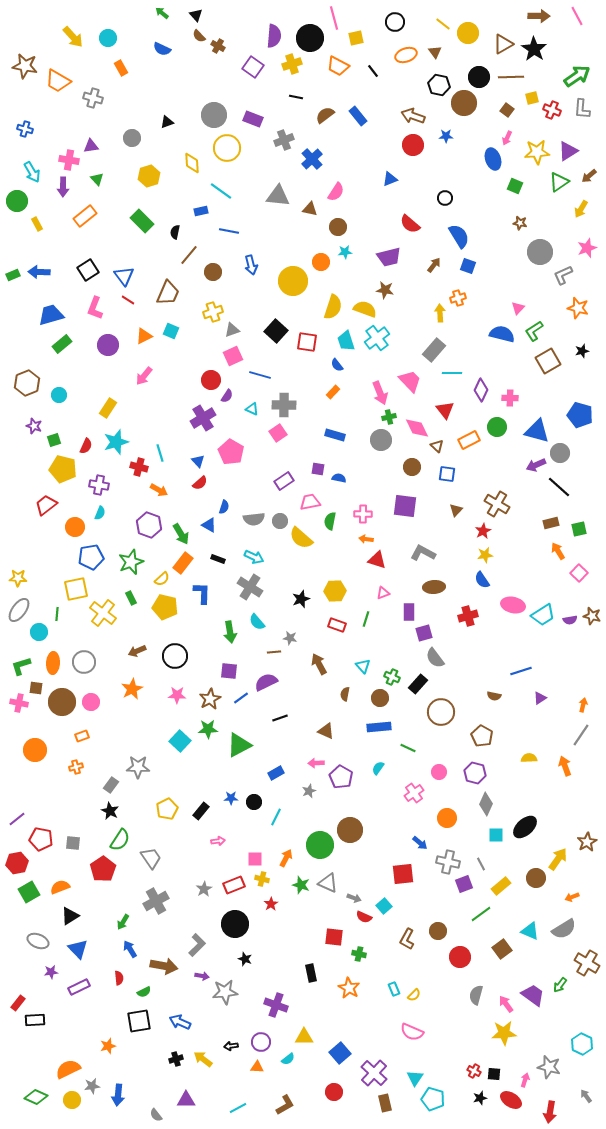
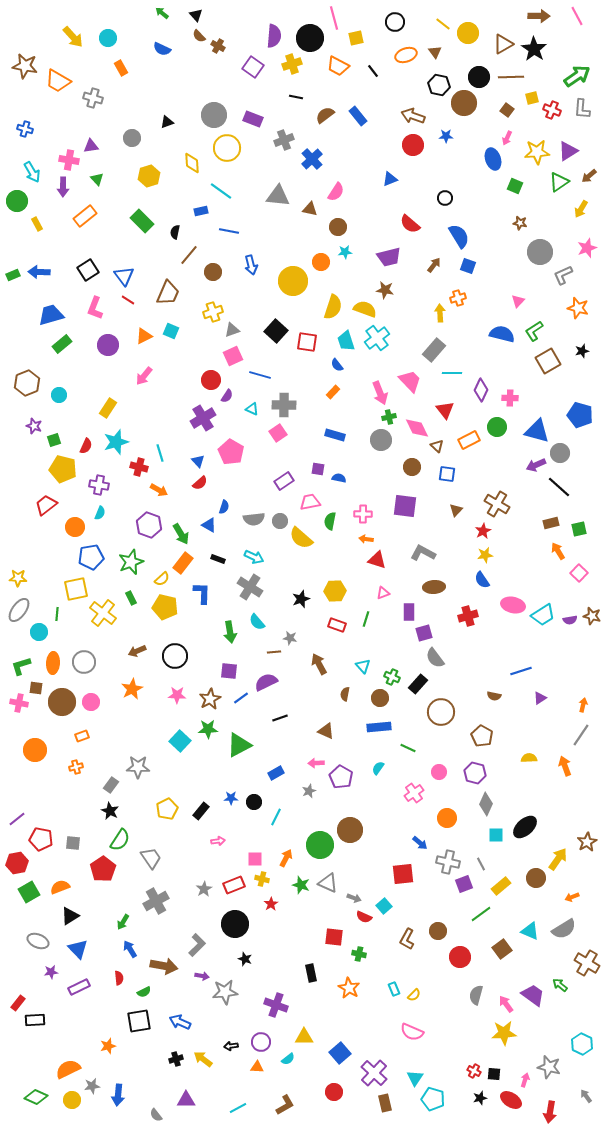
pink triangle at (518, 308): moved 7 px up
green arrow at (560, 985): rotated 91 degrees clockwise
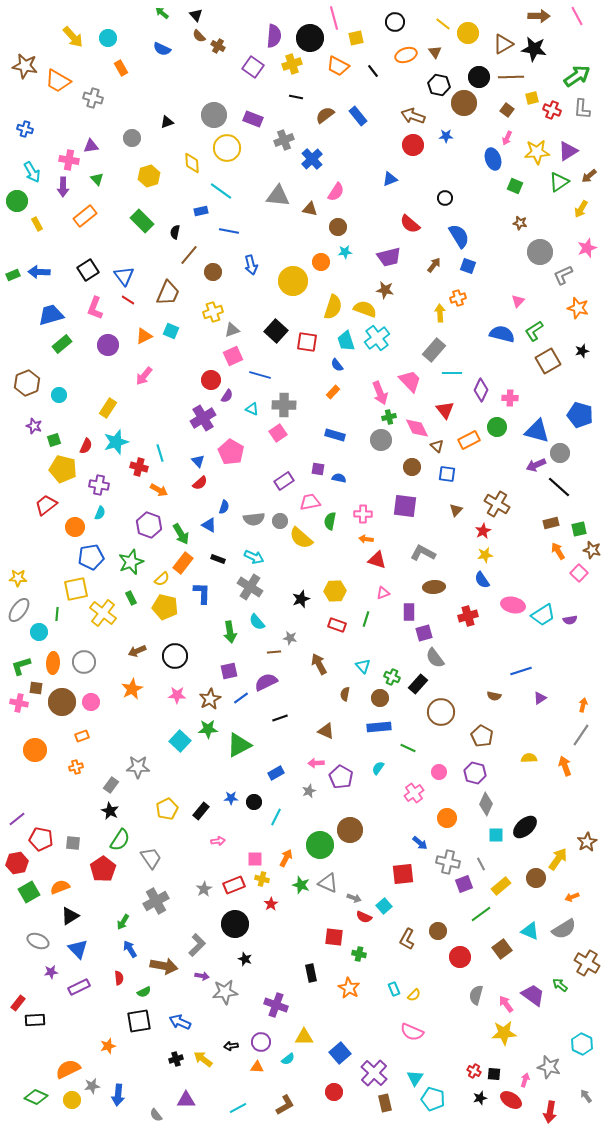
black star at (534, 49): rotated 25 degrees counterclockwise
brown star at (592, 616): moved 66 px up
purple square at (229, 671): rotated 18 degrees counterclockwise
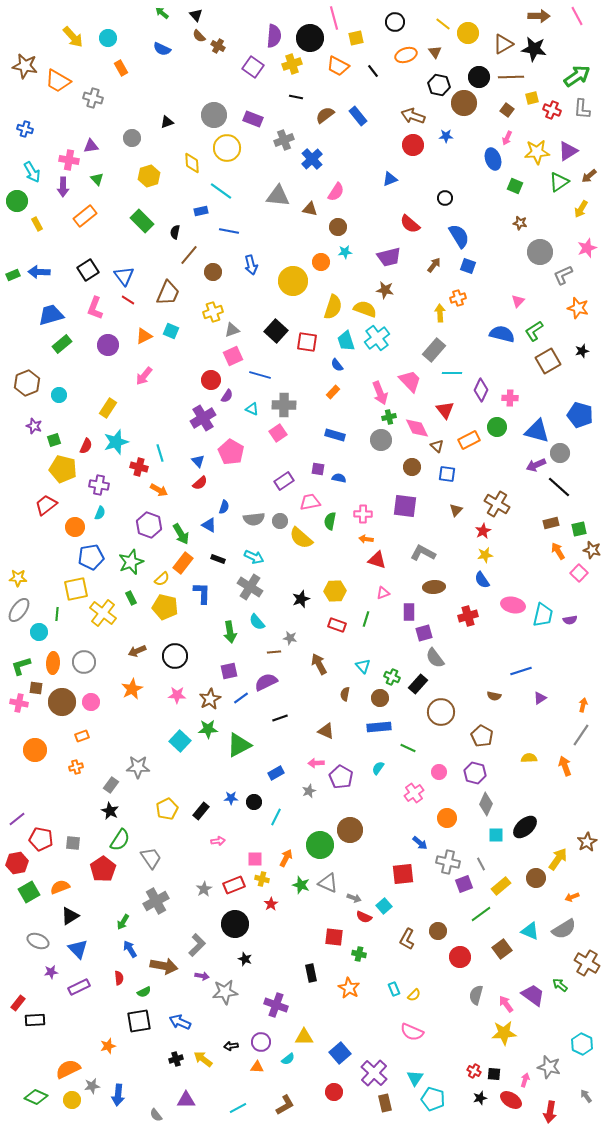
cyan trapezoid at (543, 615): rotated 45 degrees counterclockwise
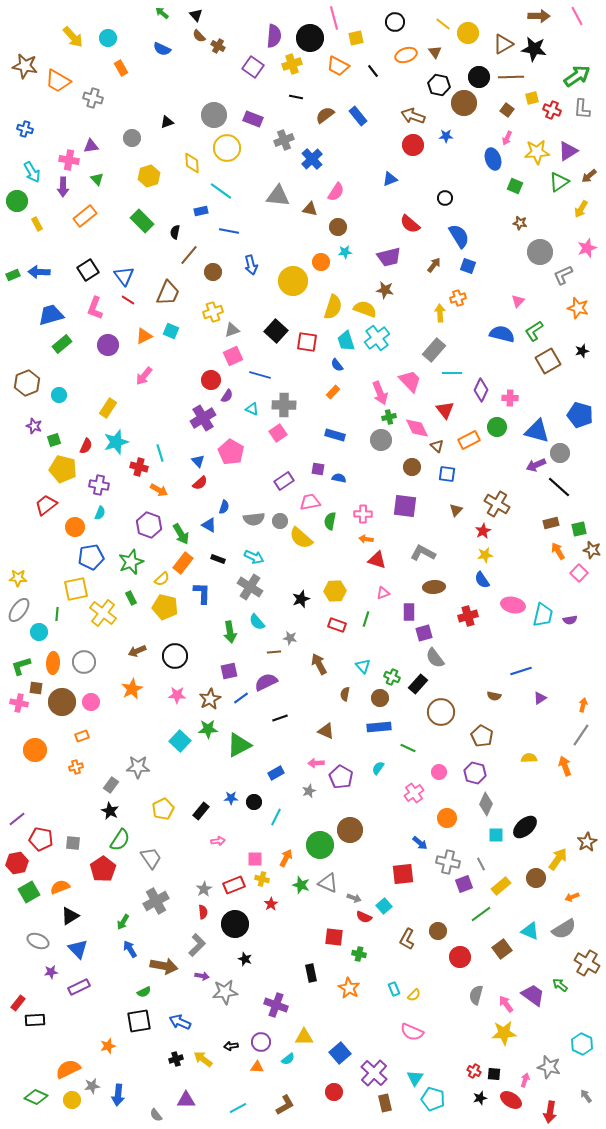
yellow pentagon at (167, 809): moved 4 px left
red semicircle at (119, 978): moved 84 px right, 66 px up
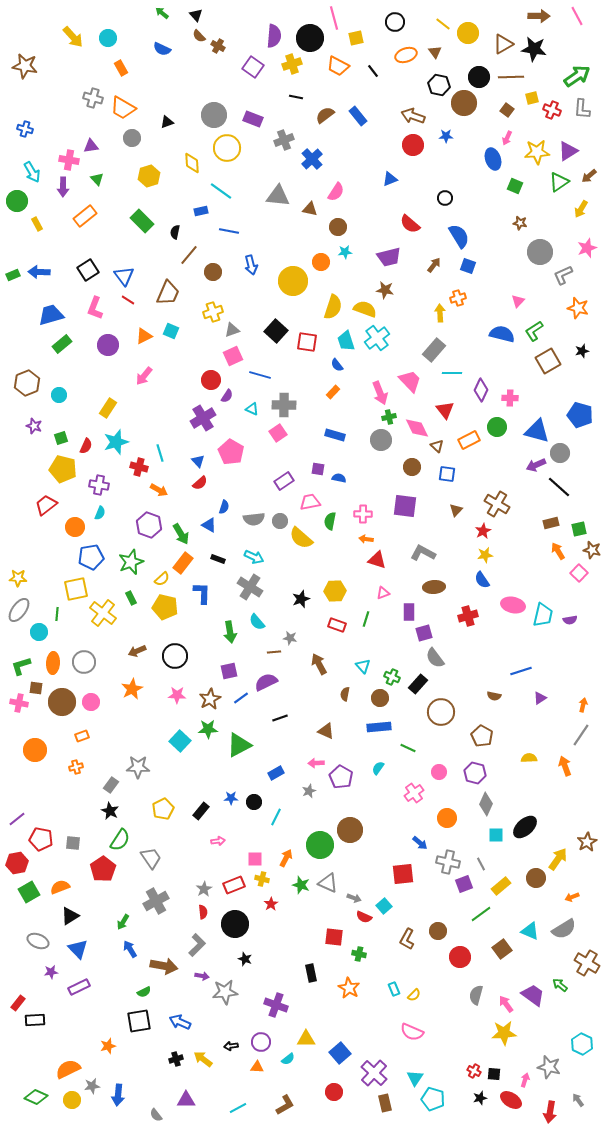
orange trapezoid at (58, 81): moved 65 px right, 27 px down
green square at (54, 440): moved 7 px right, 2 px up
yellow triangle at (304, 1037): moved 2 px right, 2 px down
gray arrow at (586, 1096): moved 8 px left, 4 px down
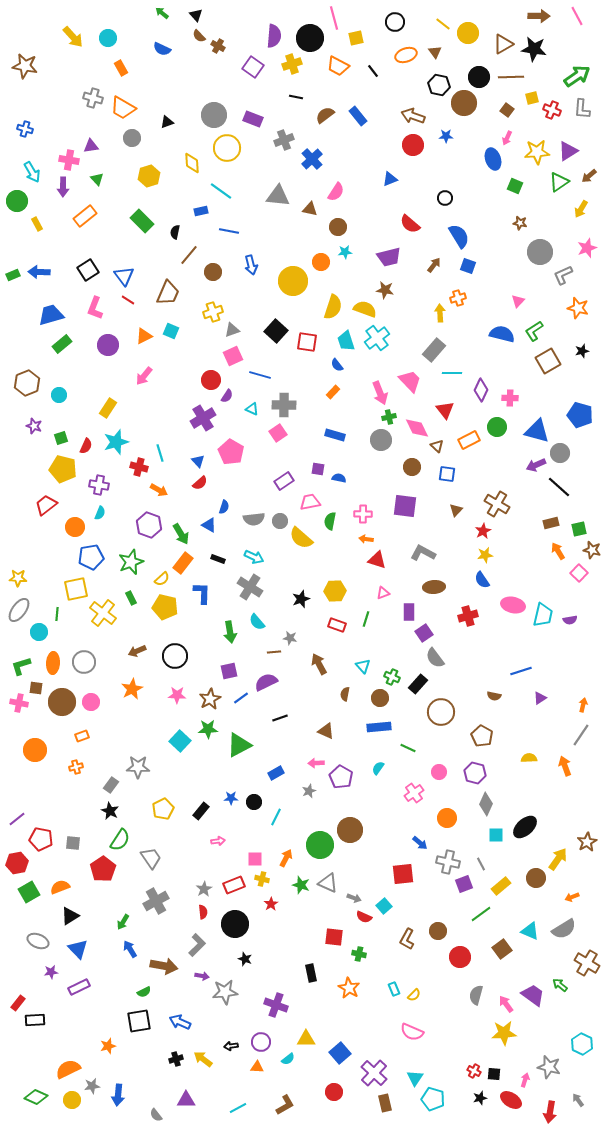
purple square at (424, 633): rotated 18 degrees counterclockwise
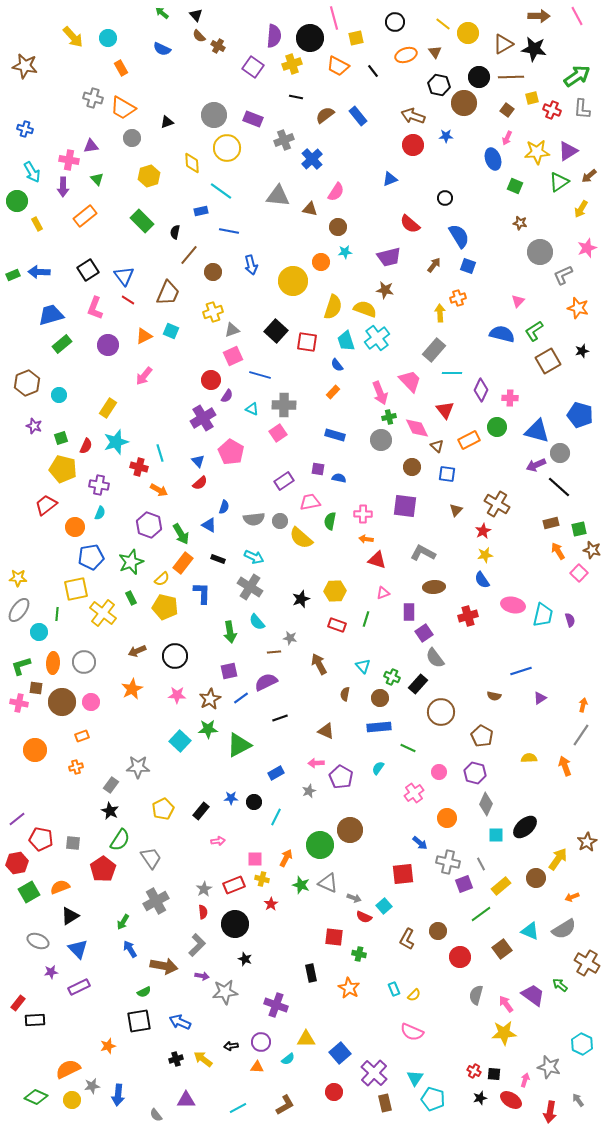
purple semicircle at (570, 620): rotated 96 degrees counterclockwise
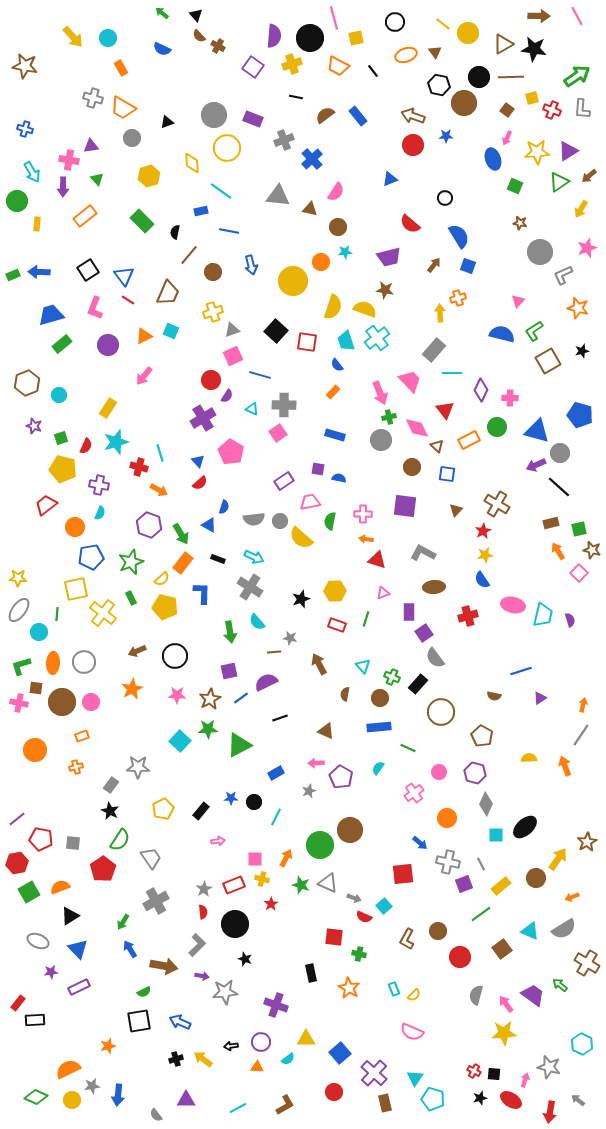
yellow rectangle at (37, 224): rotated 32 degrees clockwise
gray arrow at (578, 1100): rotated 16 degrees counterclockwise
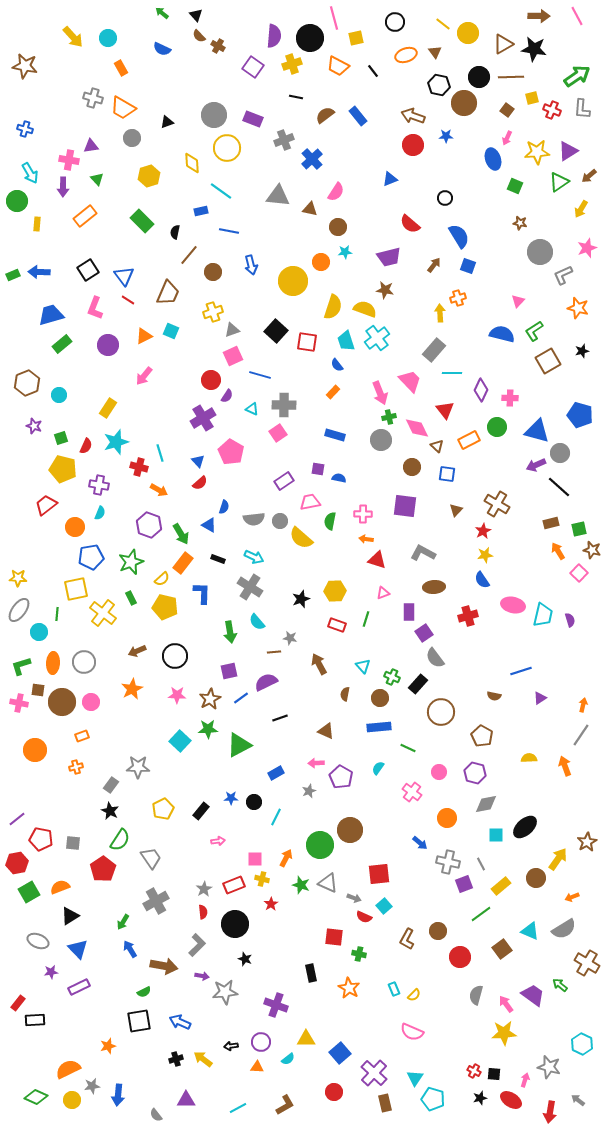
cyan arrow at (32, 172): moved 2 px left, 1 px down
brown square at (36, 688): moved 2 px right, 2 px down
pink cross at (414, 793): moved 2 px left, 1 px up; rotated 18 degrees counterclockwise
gray diamond at (486, 804): rotated 55 degrees clockwise
red square at (403, 874): moved 24 px left
